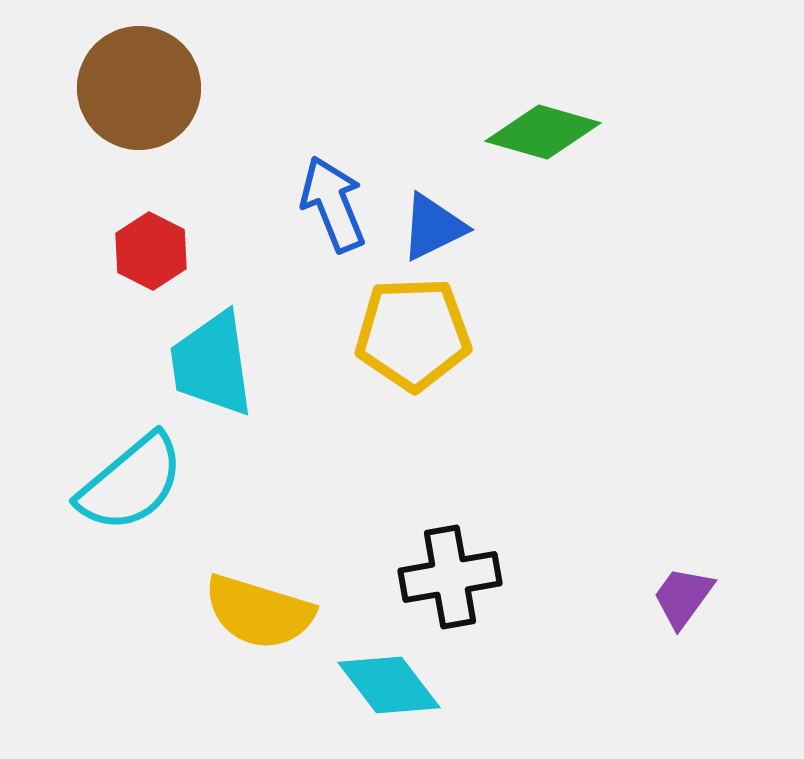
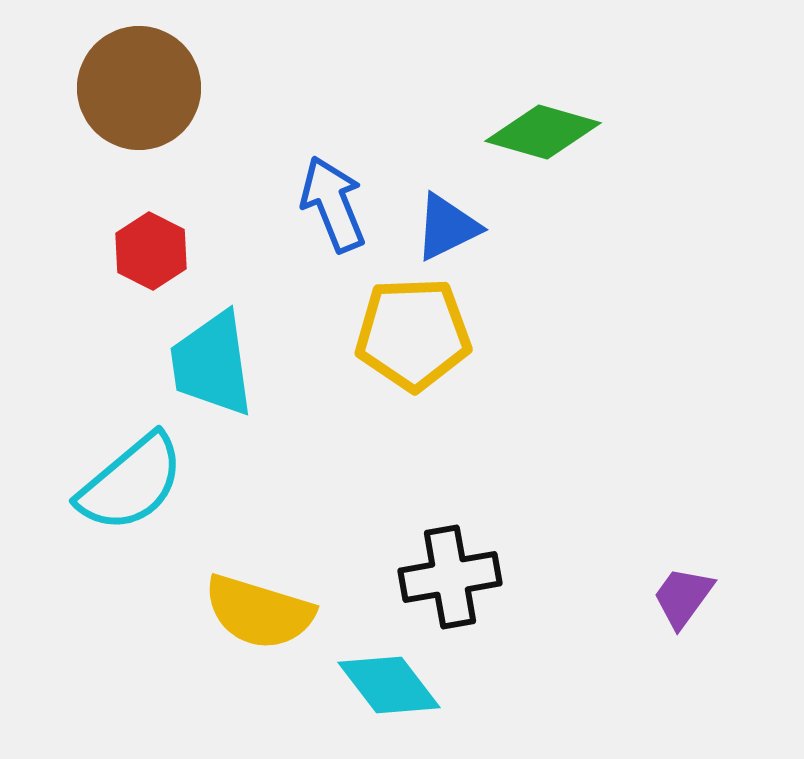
blue triangle: moved 14 px right
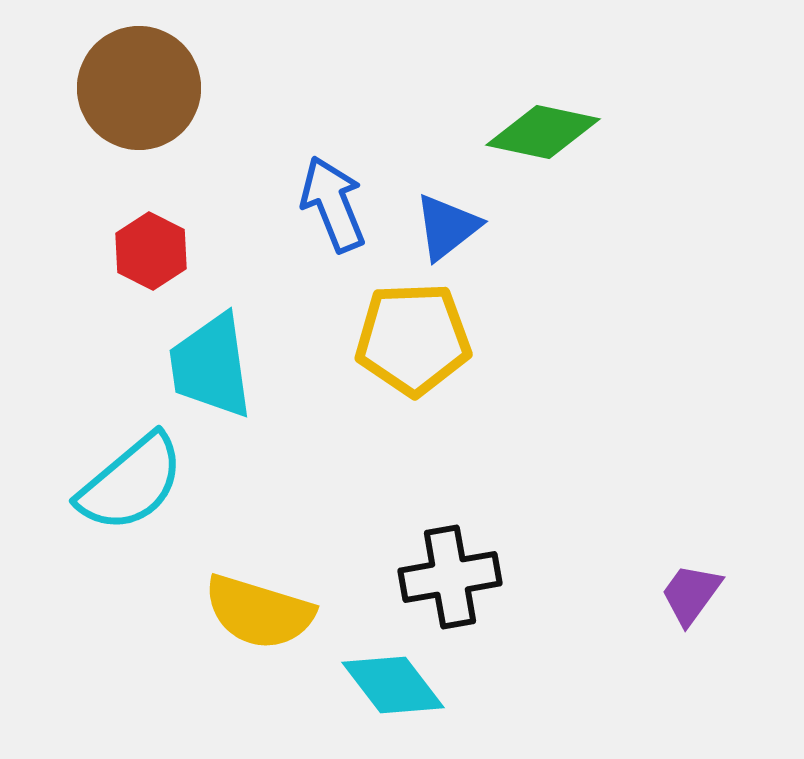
green diamond: rotated 4 degrees counterclockwise
blue triangle: rotated 12 degrees counterclockwise
yellow pentagon: moved 5 px down
cyan trapezoid: moved 1 px left, 2 px down
purple trapezoid: moved 8 px right, 3 px up
cyan diamond: moved 4 px right
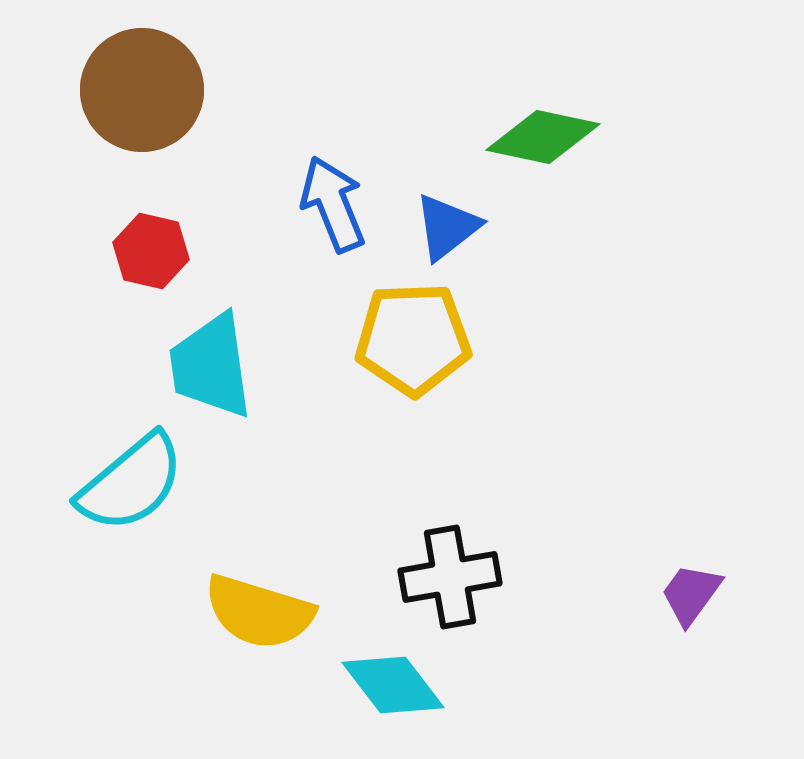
brown circle: moved 3 px right, 2 px down
green diamond: moved 5 px down
red hexagon: rotated 14 degrees counterclockwise
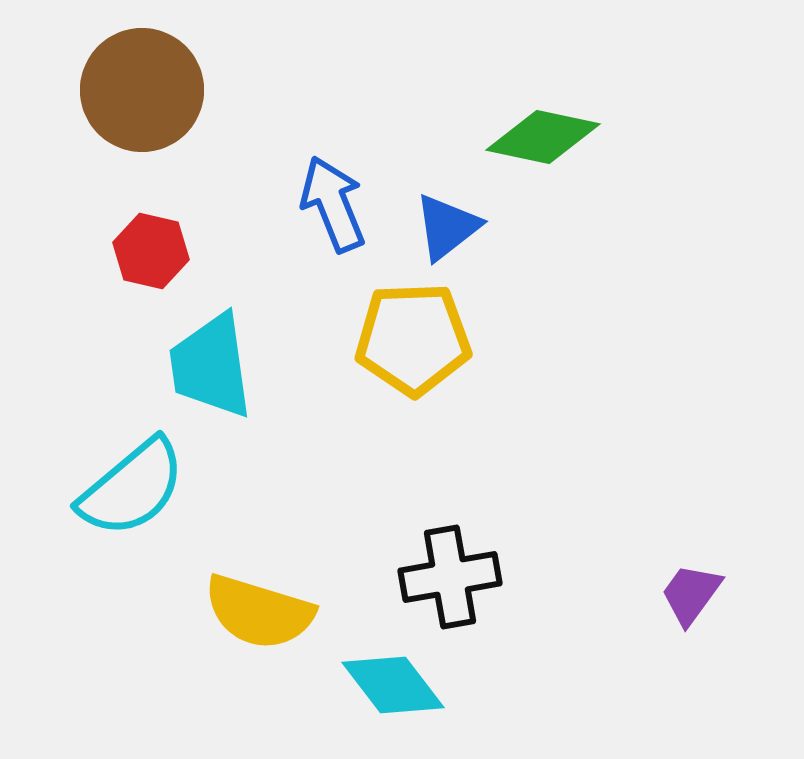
cyan semicircle: moved 1 px right, 5 px down
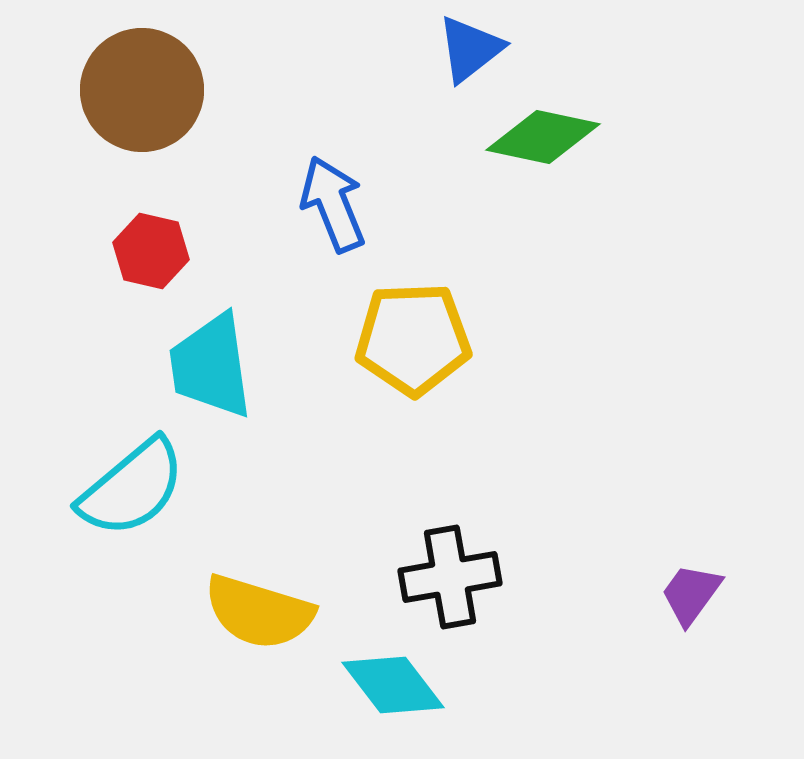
blue triangle: moved 23 px right, 178 px up
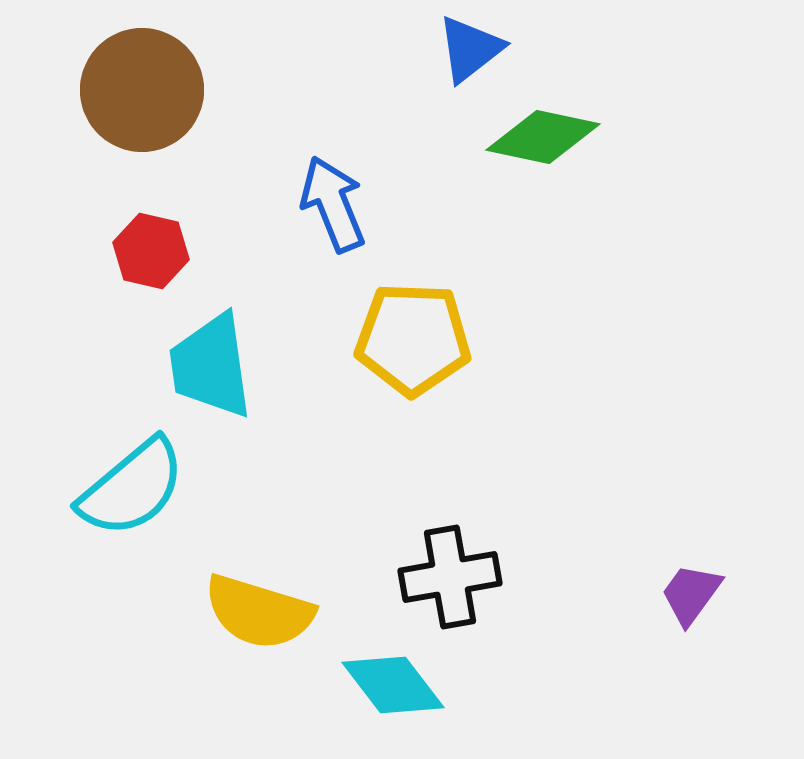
yellow pentagon: rotated 4 degrees clockwise
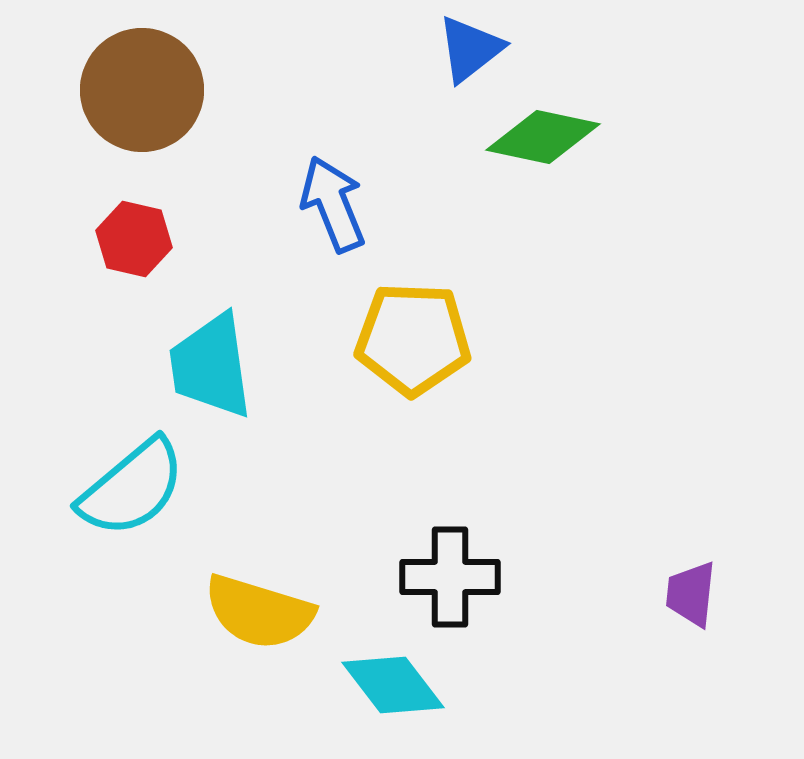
red hexagon: moved 17 px left, 12 px up
black cross: rotated 10 degrees clockwise
purple trapezoid: rotated 30 degrees counterclockwise
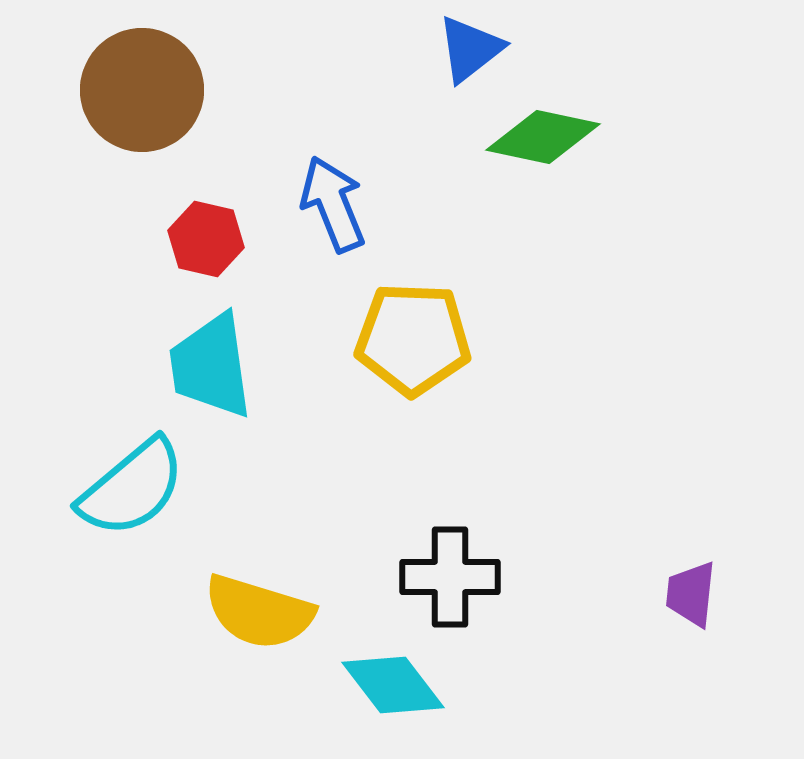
red hexagon: moved 72 px right
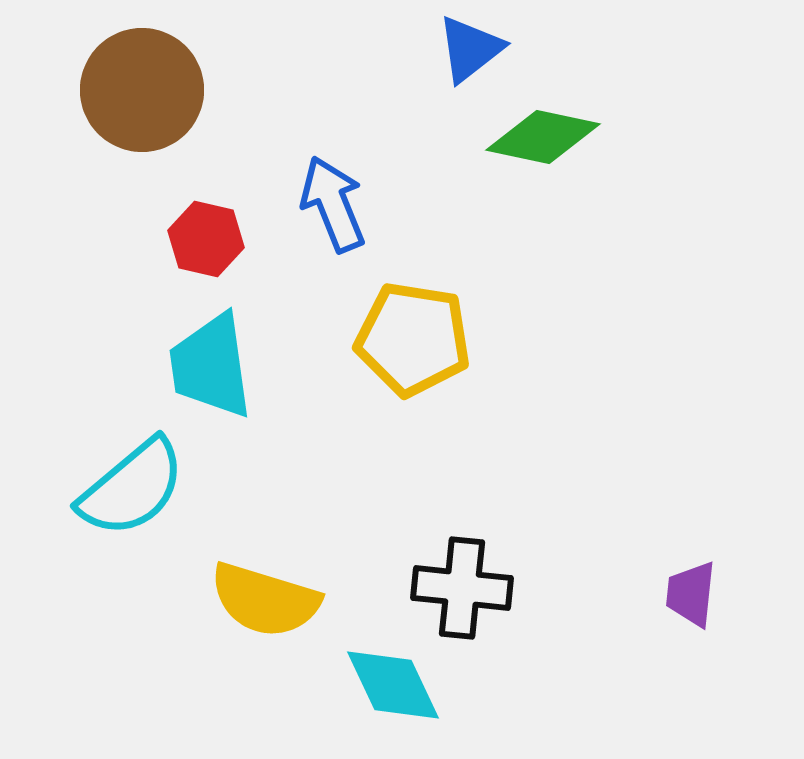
yellow pentagon: rotated 7 degrees clockwise
black cross: moved 12 px right, 11 px down; rotated 6 degrees clockwise
yellow semicircle: moved 6 px right, 12 px up
cyan diamond: rotated 12 degrees clockwise
